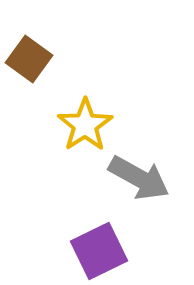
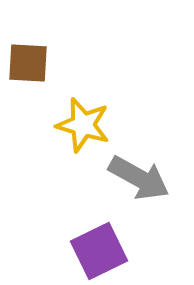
brown square: moved 1 px left, 4 px down; rotated 33 degrees counterclockwise
yellow star: moved 2 px left; rotated 22 degrees counterclockwise
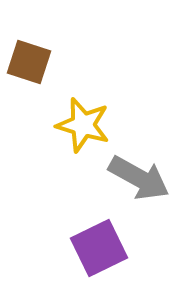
brown square: moved 1 px right, 1 px up; rotated 15 degrees clockwise
purple square: moved 3 px up
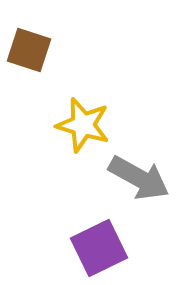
brown square: moved 12 px up
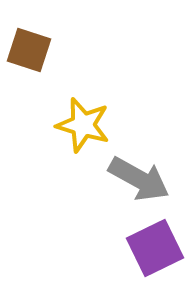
gray arrow: moved 1 px down
purple square: moved 56 px right
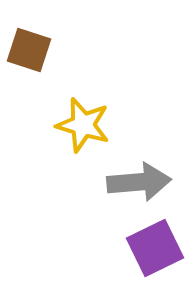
gray arrow: moved 3 px down; rotated 34 degrees counterclockwise
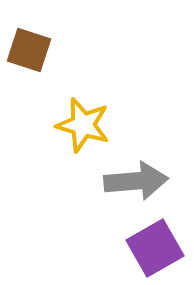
gray arrow: moved 3 px left, 1 px up
purple square: rotated 4 degrees counterclockwise
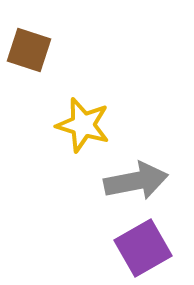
gray arrow: rotated 6 degrees counterclockwise
purple square: moved 12 px left
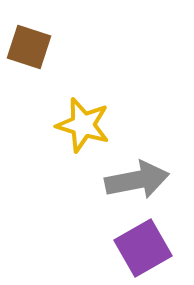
brown square: moved 3 px up
gray arrow: moved 1 px right, 1 px up
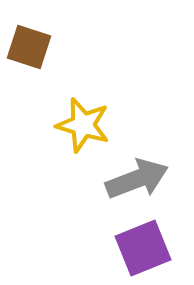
gray arrow: moved 1 px up; rotated 10 degrees counterclockwise
purple square: rotated 8 degrees clockwise
